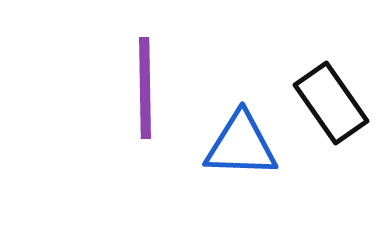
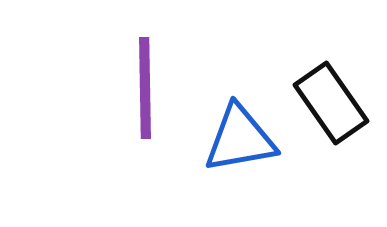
blue triangle: moved 1 px left, 6 px up; rotated 12 degrees counterclockwise
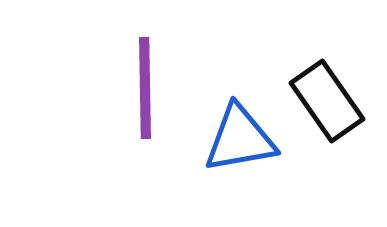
black rectangle: moved 4 px left, 2 px up
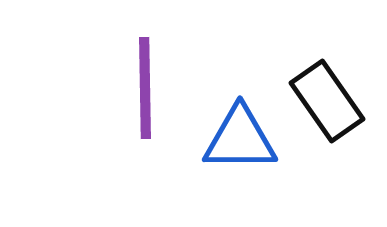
blue triangle: rotated 10 degrees clockwise
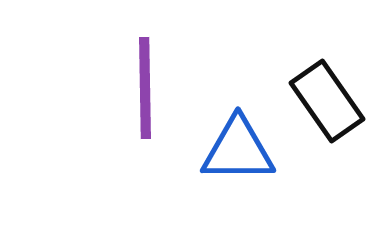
blue triangle: moved 2 px left, 11 px down
